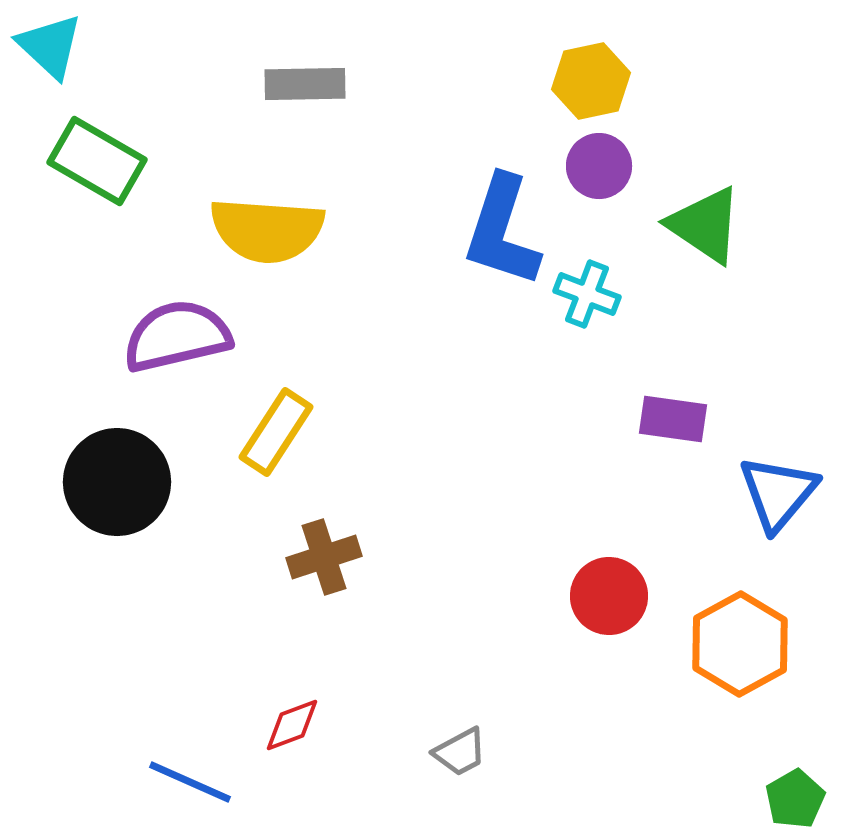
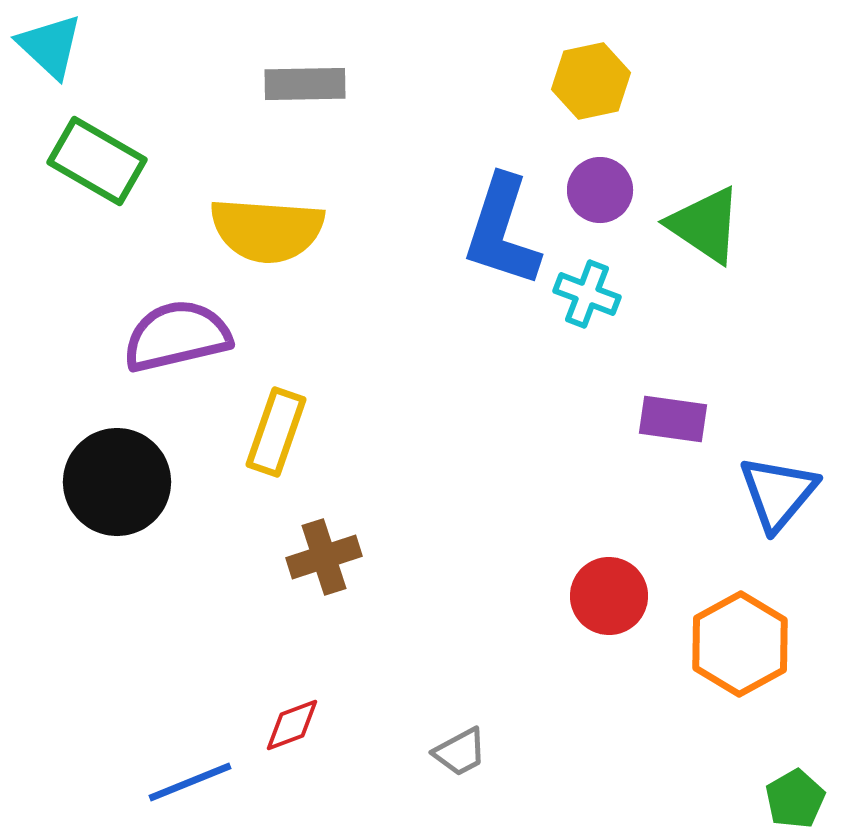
purple circle: moved 1 px right, 24 px down
yellow rectangle: rotated 14 degrees counterclockwise
blue line: rotated 46 degrees counterclockwise
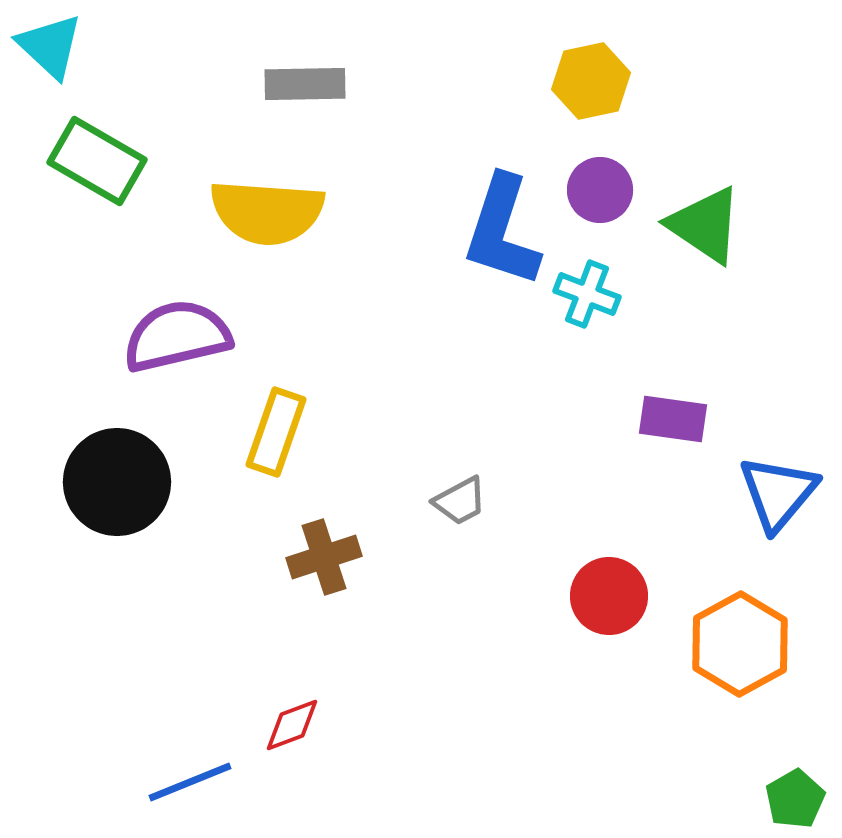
yellow semicircle: moved 18 px up
gray trapezoid: moved 251 px up
